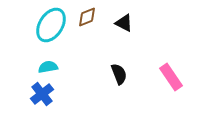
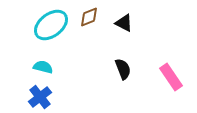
brown diamond: moved 2 px right
cyan ellipse: rotated 20 degrees clockwise
cyan semicircle: moved 5 px left; rotated 24 degrees clockwise
black semicircle: moved 4 px right, 5 px up
blue cross: moved 2 px left, 3 px down
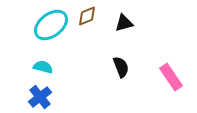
brown diamond: moved 2 px left, 1 px up
black triangle: rotated 42 degrees counterclockwise
black semicircle: moved 2 px left, 2 px up
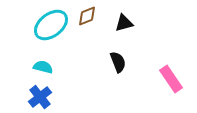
black semicircle: moved 3 px left, 5 px up
pink rectangle: moved 2 px down
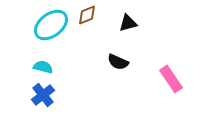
brown diamond: moved 1 px up
black triangle: moved 4 px right
black semicircle: rotated 135 degrees clockwise
blue cross: moved 3 px right, 2 px up
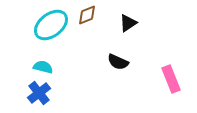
black triangle: rotated 18 degrees counterclockwise
pink rectangle: rotated 12 degrees clockwise
blue cross: moved 4 px left, 2 px up
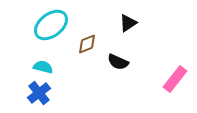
brown diamond: moved 29 px down
pink rectangle: moved 4 px right; rotated 60 degrees clockwise
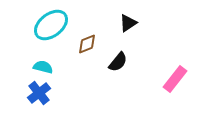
black semicircle: rotated 75 degrees counterclockwise
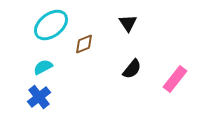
black triangle: rotated 30 degrees counterclockwise
brown diamond: moved 3 px left
black semicircle: moved 14 px right, 7 px down
cyan semicircle: rotated 42 degrees counterclockwise
blue cross: moved 4 px down
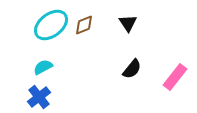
brown diamond: moved 19 px up
pink rectangle: moved 2 px up
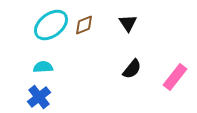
cyan semicircle: rotated 24 degrees clockwise
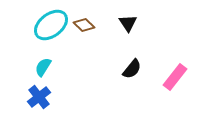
brown diamond: rotated 65 degrees clockwise
cyan semicircle: rotated 54 degrees counterclockwise
